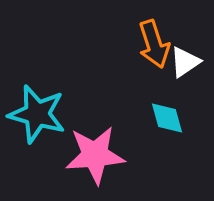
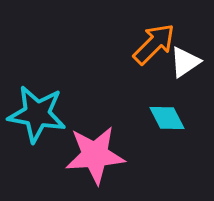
orange arrow: rotated 117 degrees counterclockwise
cyan star: rotated 6 degrees counterclockwise
cyan diamond: rotated 12 degrees counterclockwise
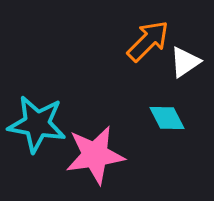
orange arrow: moved 6 px left, 3 px up
cyan star: moved 10 px down
pink star: rotated 4 degrees counterclockwise
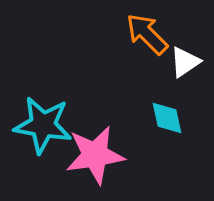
orange arrow: moved 1 px left, 7 px up; rotated 90 degrees counterclockwise
cyan diamond: rotated 15 degrees clockwise
cyan star: moved 6 px right, 1 px down
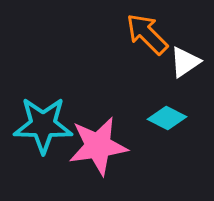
cyan diamond: rotated 51 degrees counterclockwise
cyan star: rotated 8 degrees counterclockwise
pink star: moved 3 px right, 9 px up
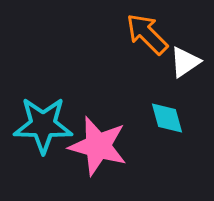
cyan diamond: rotated 48 degrees clockwise
pink star: rotated 24 degrees clockwise
